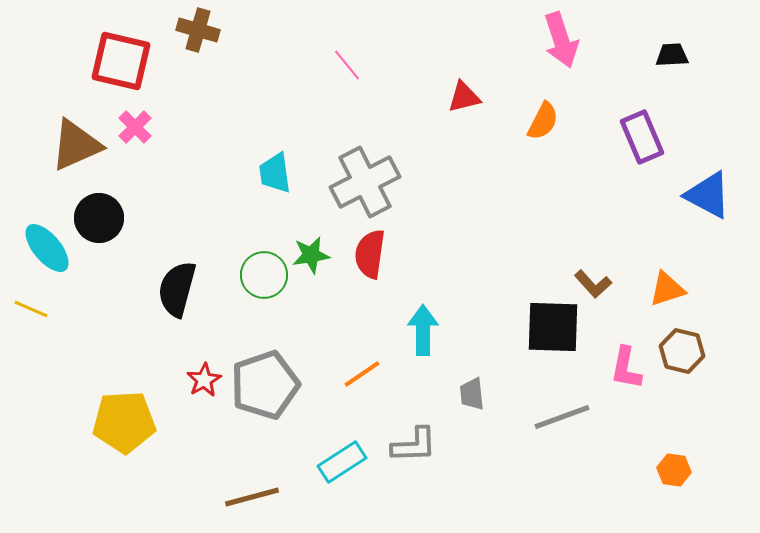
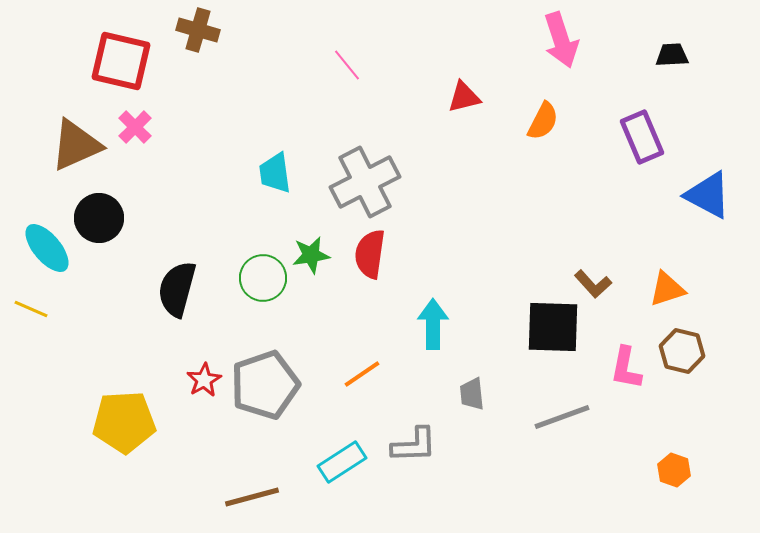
green circle: moved 1 px left, 3 px down
cyan arrow: moved 10 px right, 6 px up
orange hexagon: rotated 12 degrees clockwise
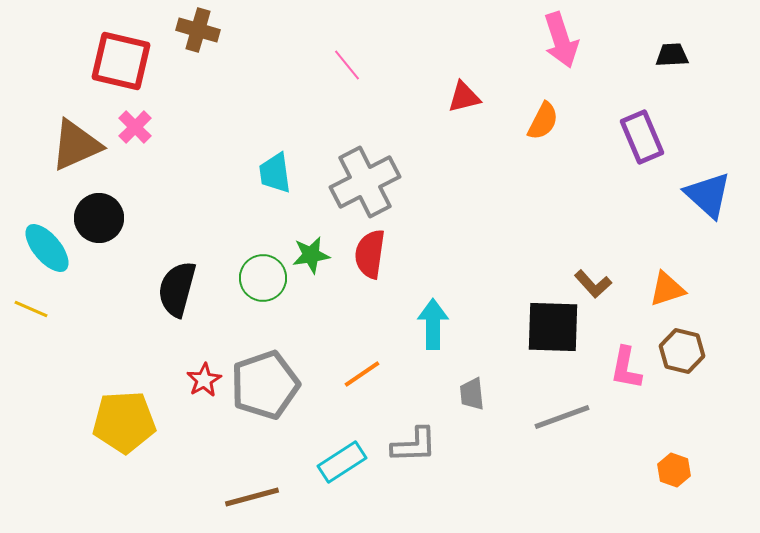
blue triangle: rotated 14 degrees clockwise
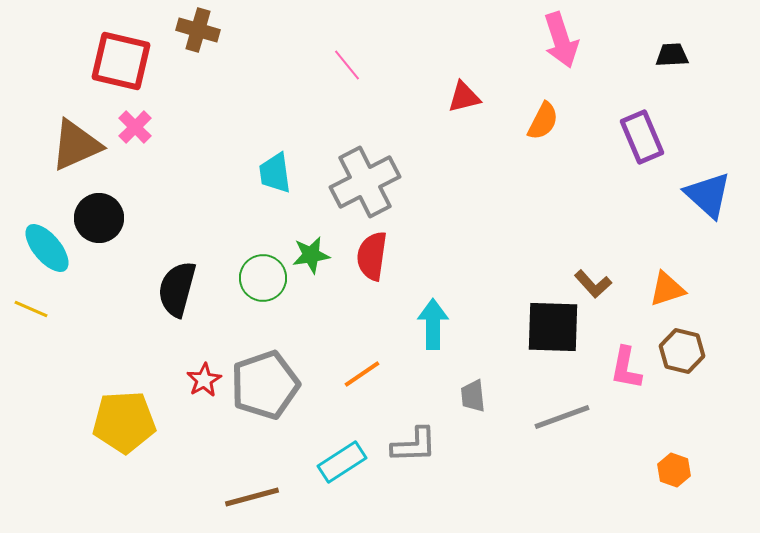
red semicircle: moved 2 px right, 2 px down
gray trapezoid: moved 1 px right, 2 px down
